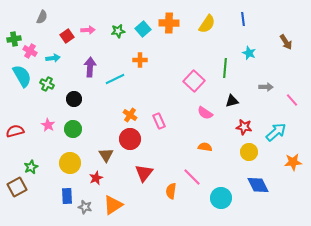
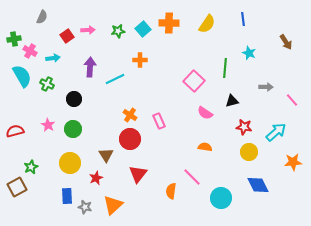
red triangle at (144, 173): moved 6 px left, 1 px down
orange triangle at (113, 205): rotated 10 degrees counterclockwise
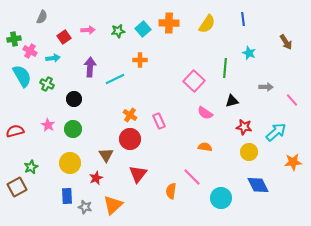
red square at (67, 36): moved 3 px left, 1 px down
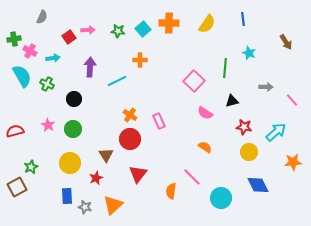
green star at (118, 31): rotated 16 degrees clockwise
red square at (64, 37): moved 5 px right
cyan line at (115, 79): moved 2 px right, 2 px down
orange semicircle at (205, 147): rotated 24 degrees clockwise
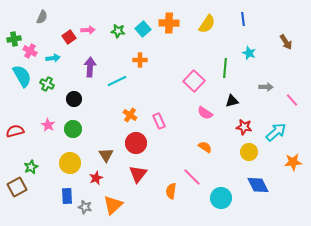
red circle at (130, 139): moved 6 px right, 4 px down
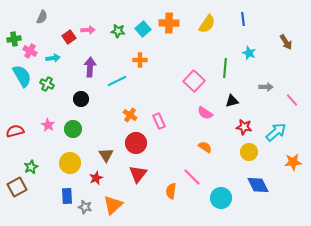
black circle at (74, 99): moved 7 px right
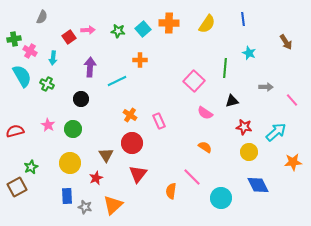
cyan arrow at (53, 58): rotated 104 degrees clockwise
red circle at (136, 143): moved 4 px left
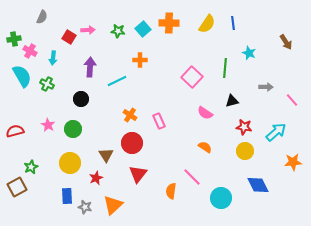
blue line at (243, 19): moved 10 px left, 4 px down
red square at (69, 37): rotated 24 degrees counterclockwise
pink square at (194, 81): moved 2 px left, 4 px up
yellow circle at (249, 152): moved 4 px left, 1 px up
